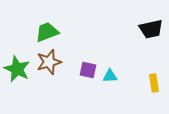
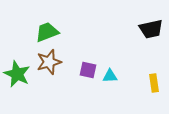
green star: moved 5 px down
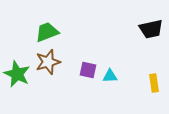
brown star: moved 1 px left
